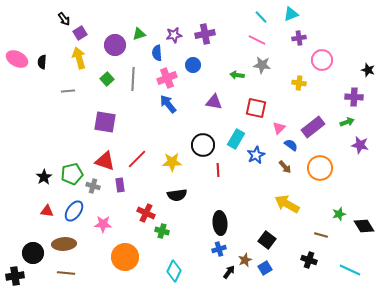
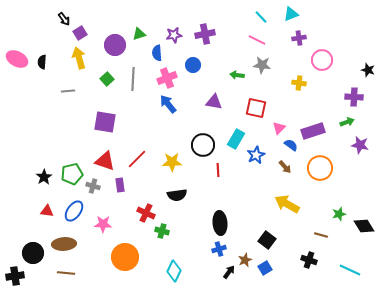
purple rectangle at (313, 127): moved 4 px down; rotated 20 degrees clockwise
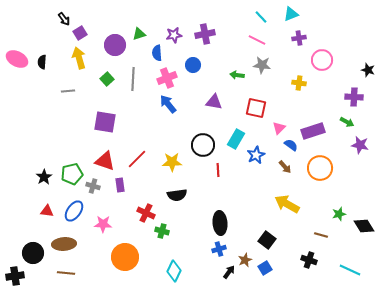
green arrow at (347, 122): rotated 48 degrees clockwise
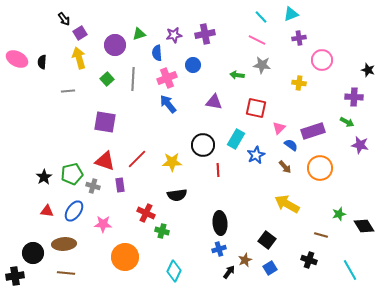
blue square at (265, 268): moved 5 px right
cyan line at (350, 270): rotated 35 degrees clockwise
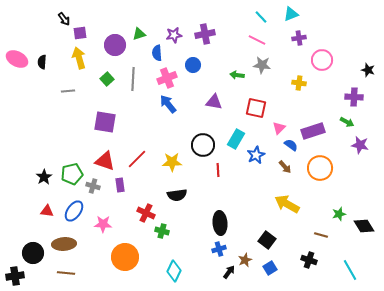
purple square at (80, 33): rotated 24 degrees clockwise
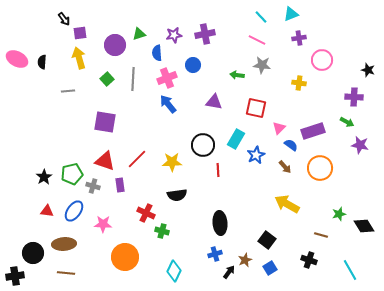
blue cross at (219, 249): moved 4 px left, 5 px down
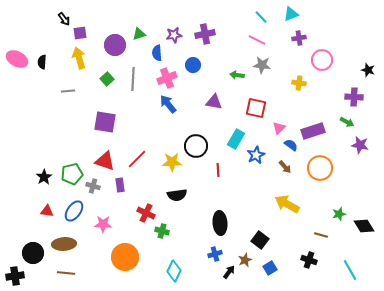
black circle at (203, 145): moved 7 px left, 1 px down
black square at (267, 240): moved 7 px left
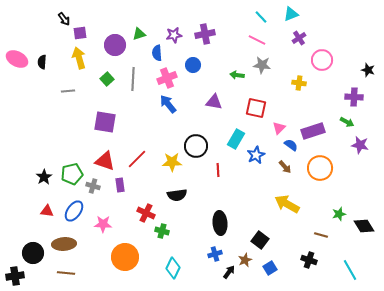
purple cross at (299, 38): rotated 24 degrees counterclockwise
cyan diamond at (174, 271): moved 1 px left, 3 px up
